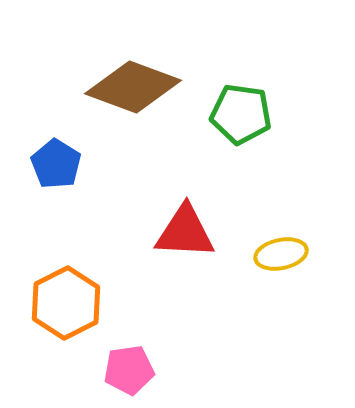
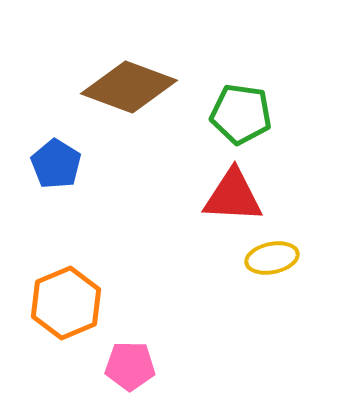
brown diamond: moved 4 px left
red triangle: moved 48 px right, 36 px up
yellow ellipse: moved 9 px left, 4 px down
orange hexagon: rotated 4 degrees clockwise
pink pentagon: moved 1 px right, 4 px up; rotated 9 degrees clockwise
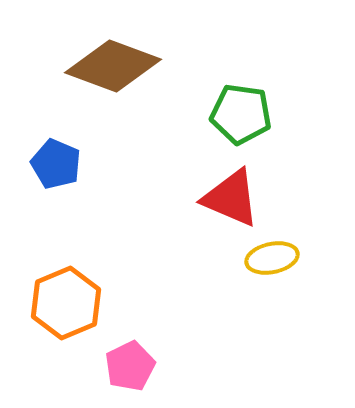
brown diamond: moved 16 px left, 21 px up
blue pentagon: rotated 9 degrees counterclockwise
red triangle: moved 2 px left, 2 px down; rotated 20 degrees clockwise
pink pentagon: rotated 27 degrees counterclockwise
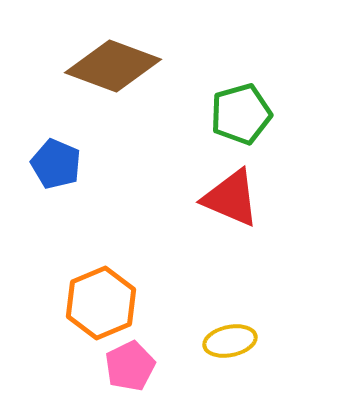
green pentagon: rotated 24 degrees counterclockwise
yellow ellipse: moved 42 px left, 83 px down
orange hexagon: moved 35 px right
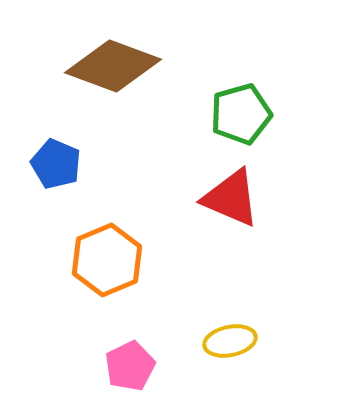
orange hexagon: moved 6 px right, 43 px up
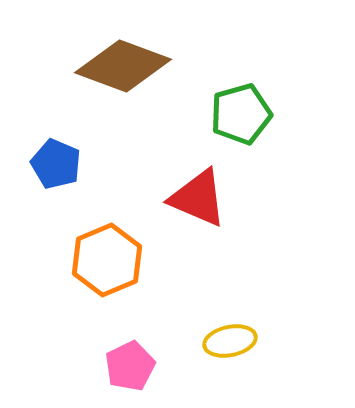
brown diamond: moved 10 px right
red triangle: moved 33 px left
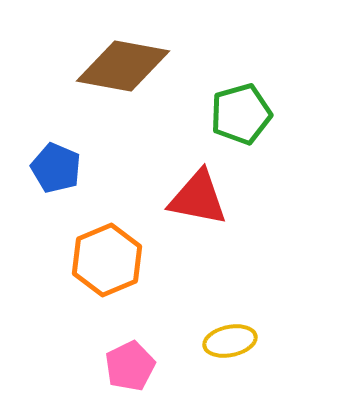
brown diamond: rotated 10 degrees counterclockwise
blue pentagon: moved 4 px down
red triangle: rotated 12 degrees counterclockwise
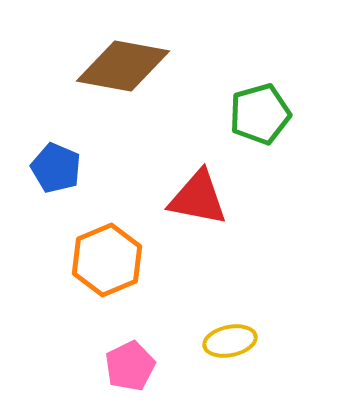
green pentagon: moved 19 px right
